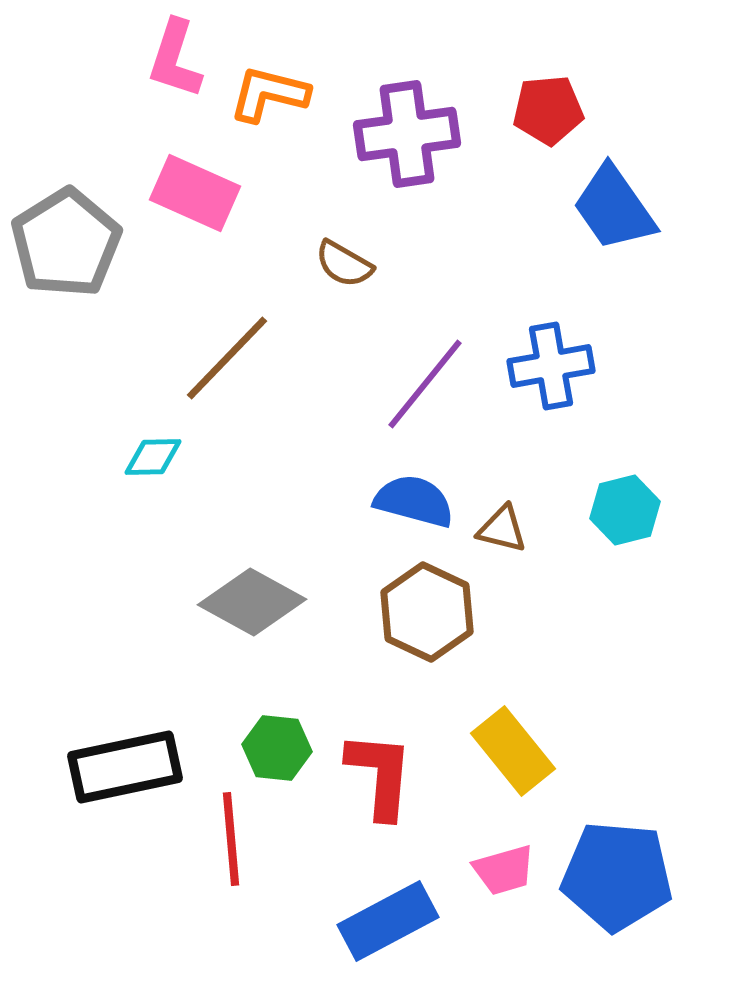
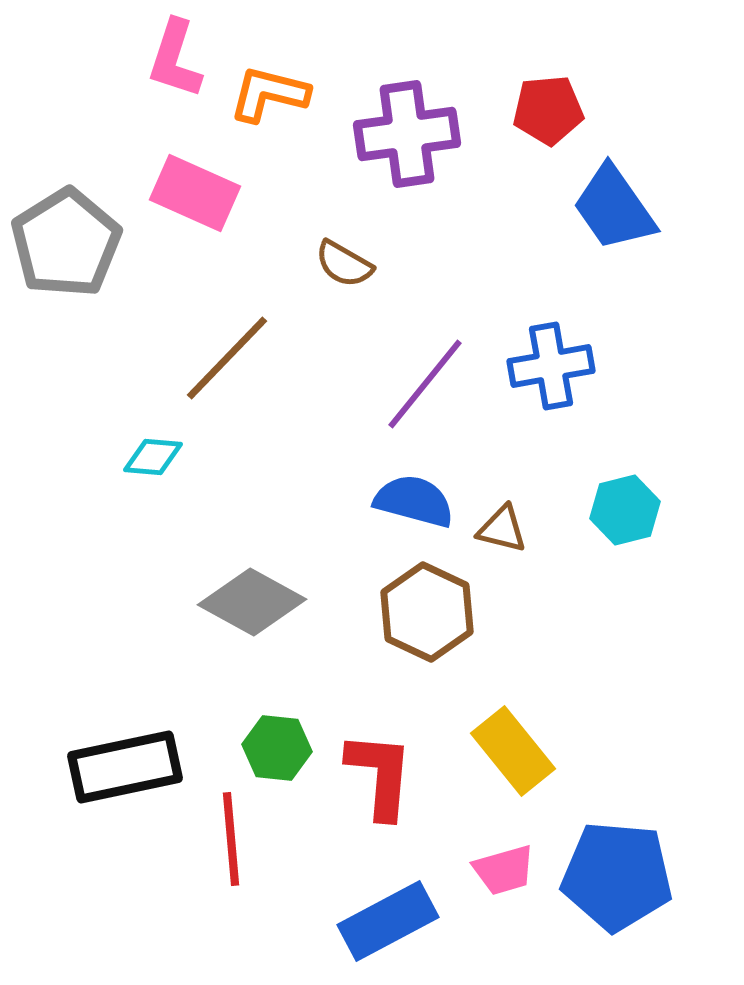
cyan diamond: rotated 6 degrees clockwise
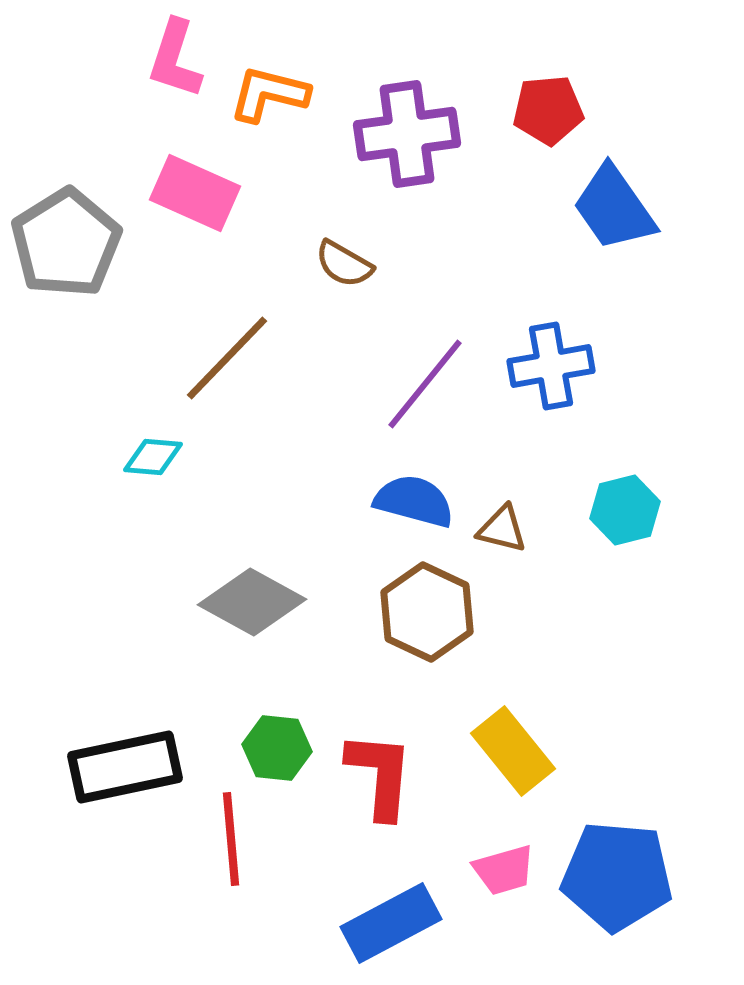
blue rectangle: moved 3 px right, 2 px down
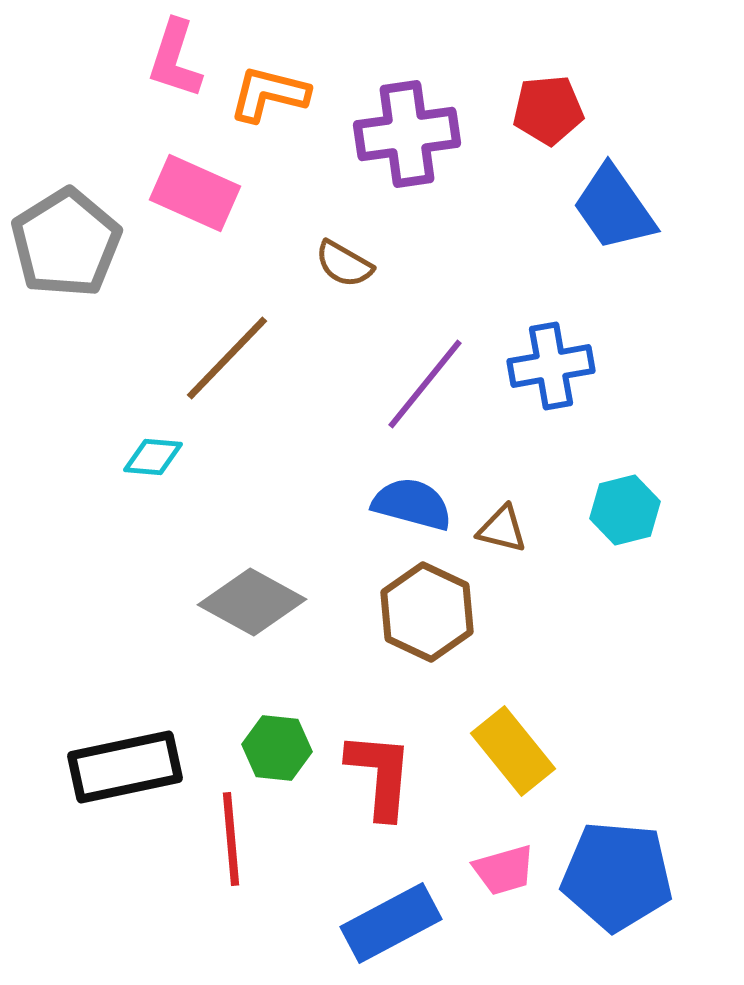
blue semicircle: moved 2 px left, 3 px down
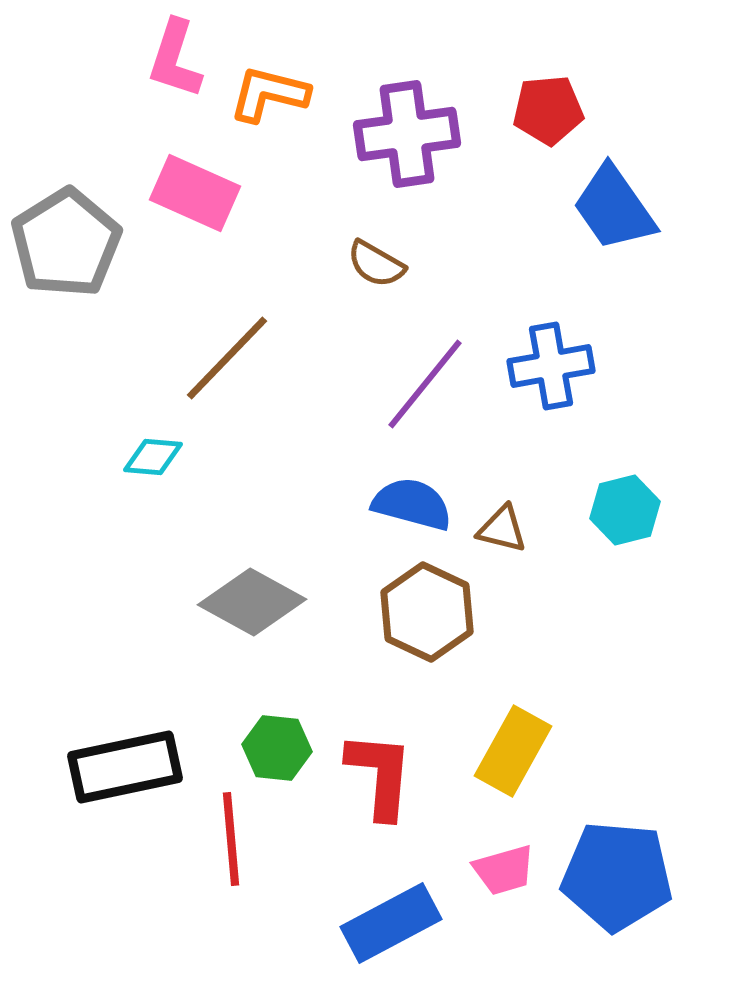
brown semicircle: moved 32 px right
yellow rectangle: rotated 68 degrees clockwise
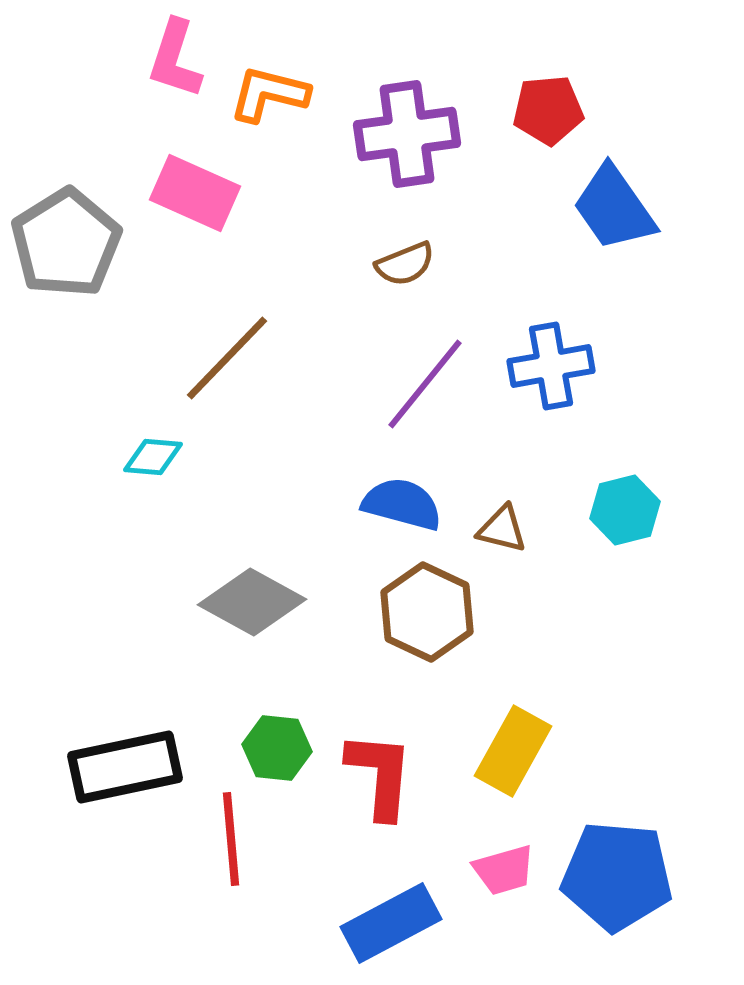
brown semicircle: moved 29 px right; rotated 52 degrees counterclockwise
blue semicircle: moved 10 px left
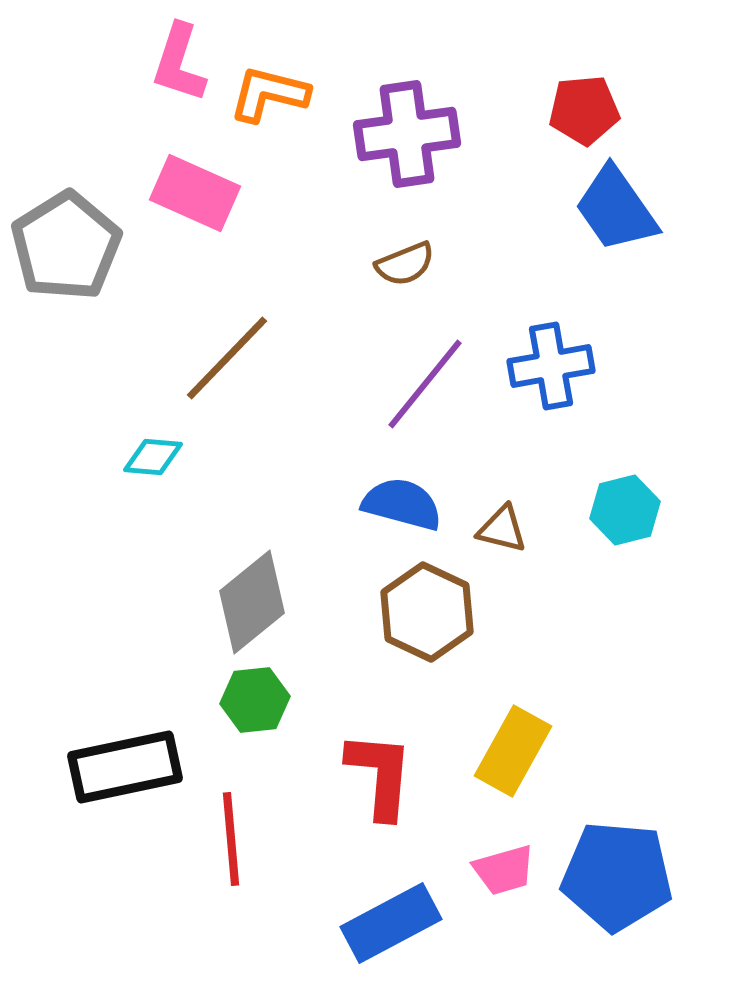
pink L-shape: moved 4 px right, 4 px down
red pentagon: moved 36 px right
blue trapezoid: moved 2 px right, 1 px down
gray pentagon: moved 3 px down
gray diamond: rotated 68 degrees counterclockwise
green hexagon: moved 22 px left, 48 px up; rotated 12 degrees counterclockwise
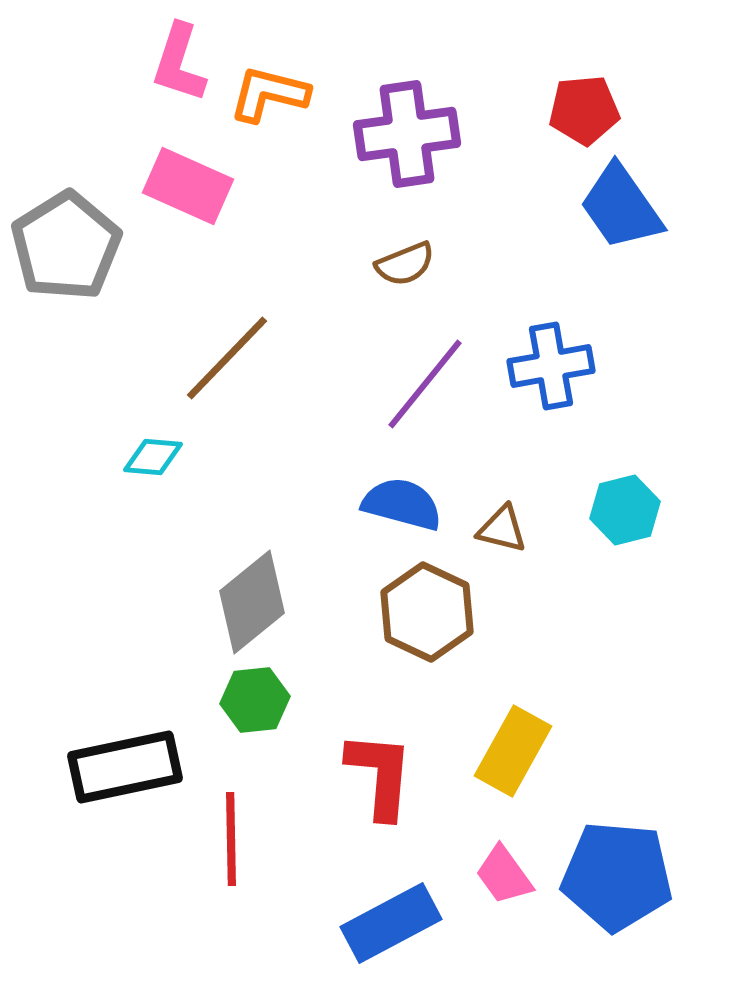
pink rectangle: moved 7 px left, 7 px up
blue trapezoid: moved 5 px right, 2 px up
red line: rotated 4 degrees clockwise
pink trapezoid: moved 5 px down; rotated 70 degrees clockwise
